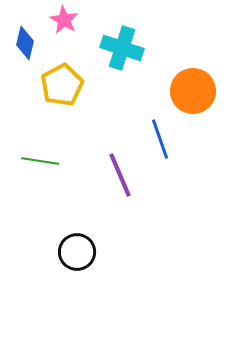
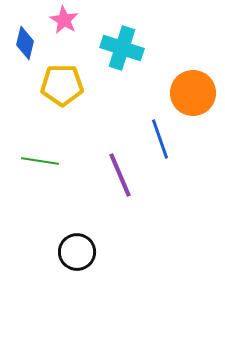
yellow pentagon: rotated 27 degrees clockwise
orange circle: moved 2 px down
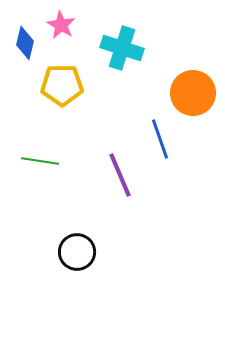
pink star: moved 3 px left, 5 px down
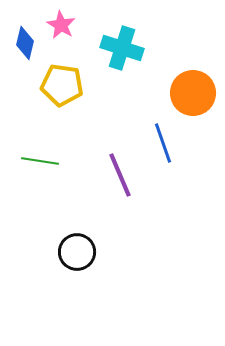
yellow pentagon: rotated 9 degrees clockwise
blue line: moved 3 px right, 4 px down
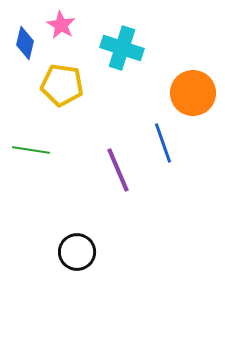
green line: moved 9 px left, 11 px up
purple line: moved 2 px left, 5 px up
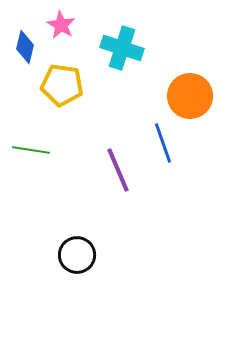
blue diamond: moved 4 px down
orange circle: moved 3 px left, 3 px down
black circle: moved 3 px down
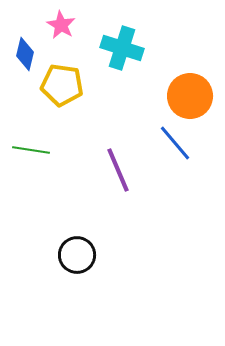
blue diamond: moved 7 px down
blue line: moved 12 px right; rotated 21 degrees counterclockwise
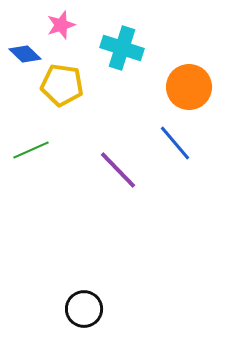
pink star: rotated 24 degrees clockwise
blue diamond: rotated 60 degrees counterclockwise
orange circle: moved 1 px left, 9 px up
green line: rotated 33 degrees counterclockwise
purple line: rotated 21 degrees counterclockwise
black circle: moved 7 px right, 54 px down
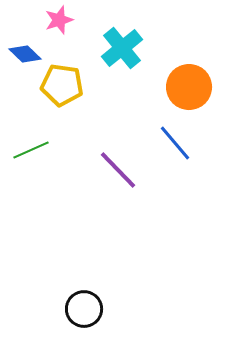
pink star: moved 2 px left, 5 px up
cyan cross: rotated 33 degrees clockwise
